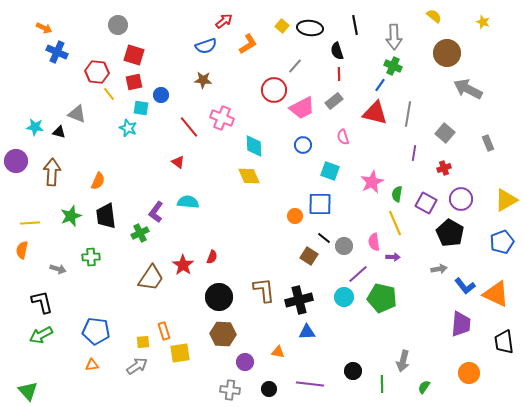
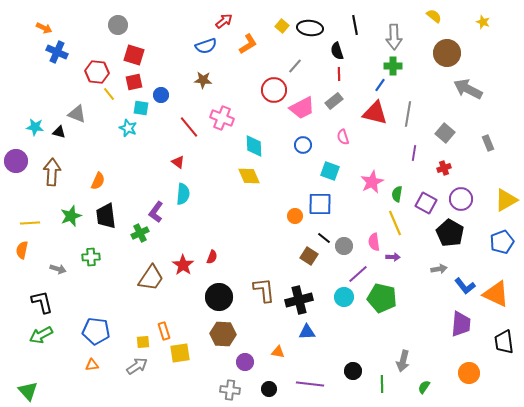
green cross at (393, 66): rotated 24 degrees counterclockwise
cyan semicircle at (188, 202): moved 5 px left, 8 px up; rotated 90 degrees clockwise
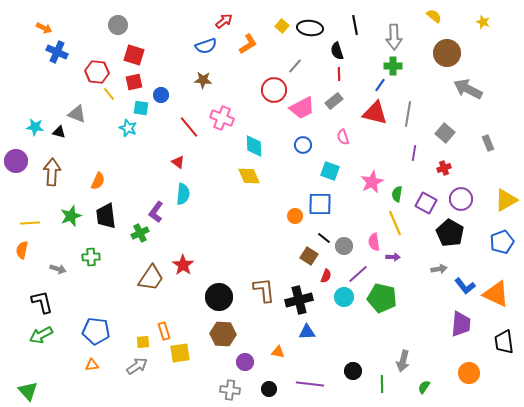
red semicircle at (212, 257): moved 114 px right, 19 px down
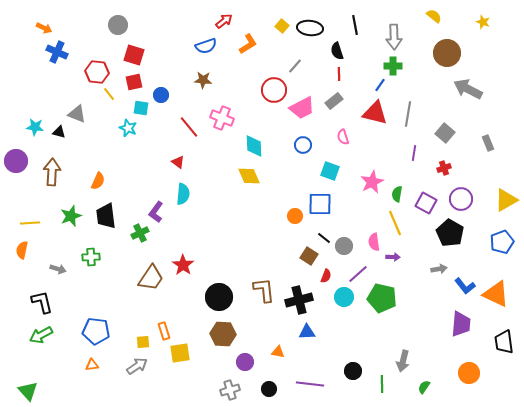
gray cross at (230, 390): rotated 24 degrees counterclockwise
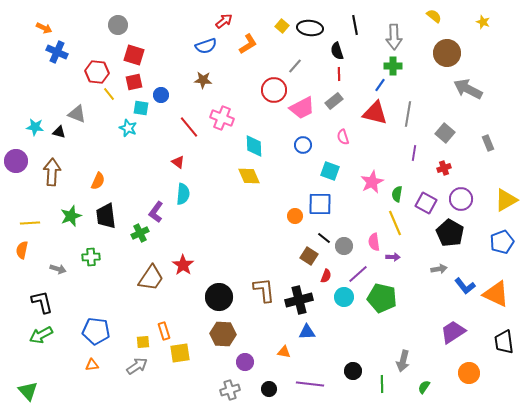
purple trapezoid at (461, 324): moved 8 px left, 8 px down; rotated 128 degrees counterclockwise
orange triangle at (278, 352): moved 6 px right
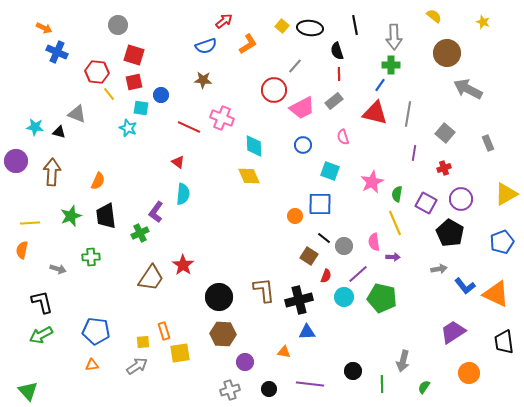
green cross at (393, 66): moved 2 px left, 1 px up
red line at (189, 127): rotated 25 degrees counterclockwise
yellow triangle at (506, 200): moved 6 px up
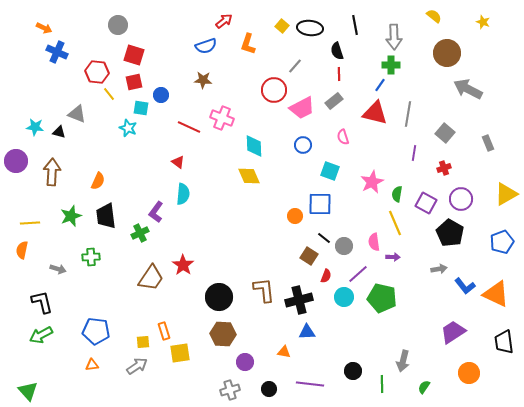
orange L-shape at (248, 44): rotated 140 degrees clockwise
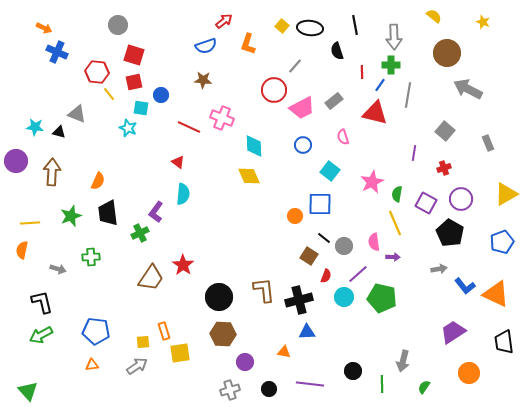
red line at (339, 74): moved 23 px right, 2 px up
gray line at (408, 114): moved 19 px up
gray square at (445, 133): moved 2 px up
cyan square at (330, 171): rotated 18 degrees clockwise
black trapezoid at (106, 216): moved 2 px right, 3 px up
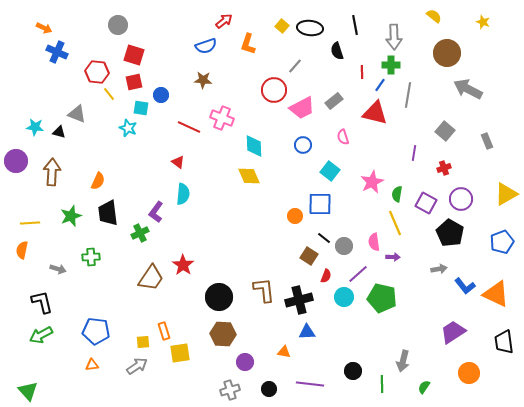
gray rectangle at (488, 143): moved 1 px left, 2 px up
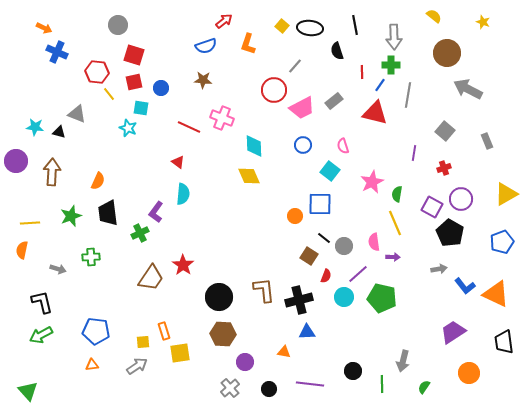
blue circle at (161, 95): moved 7 px up
pink semicircle at (343, 137): moved 9 px down
purple square at (426, 203): moved 6 px right, 4 px down
gray cross at (230, 390): moved 2 px up; rotated 24 degrees counterclockwise
